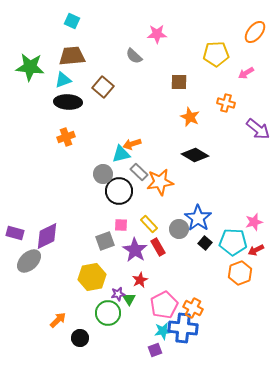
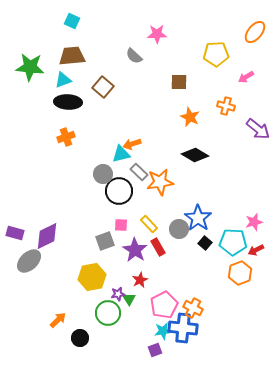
pink arrow at (246, 73): moved 4 px down
orange cross at (226, 103): moved 3 px down
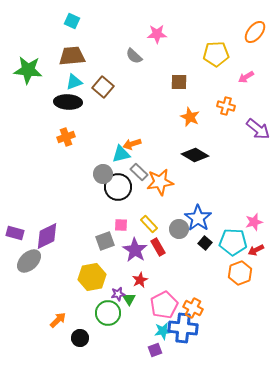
green star at (30, 67): moved 2 px left, 3 px down
cyan triangle at (63, 80): moved 11 px right, 2 px down
black circle at (119, 191): moved 1 px left, 4 px up
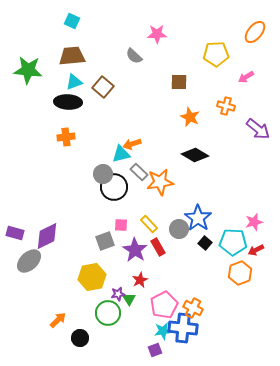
orange cross at (66, 137): rotated 12 degrees clockwise
black circle at (118, 187): moved 4 px left
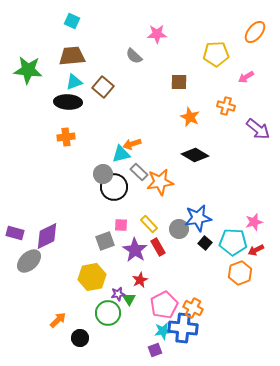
blue star at (198, 218): rotated 28 degrees clockwise
